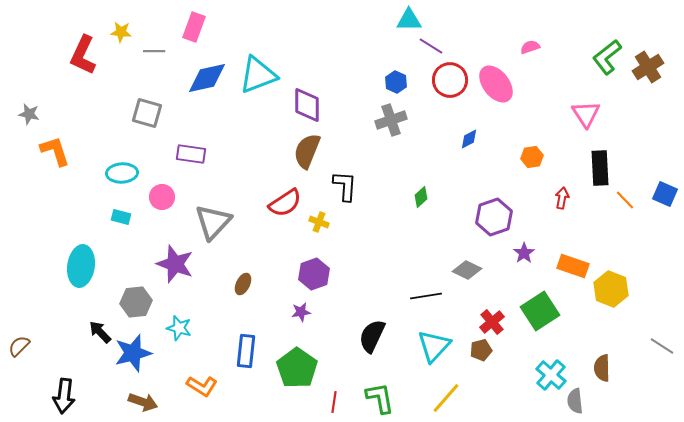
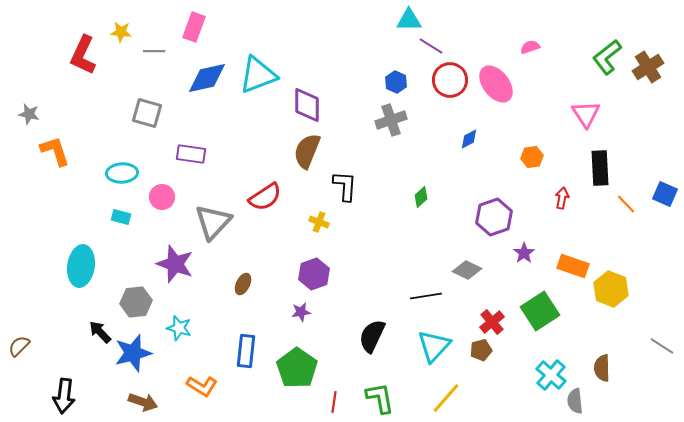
orange line at (625, 200): moved 1 px right, 4 px down
red semicircle at (285, 203): moved 20 px left, 6 px up
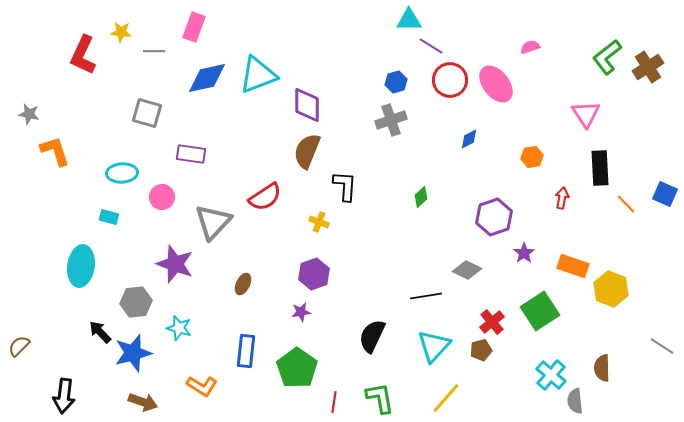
blue hexagon at (396, 82): rotated 20 degrees clockwise
cyan rectangle at (121, 217): moved 12 px left
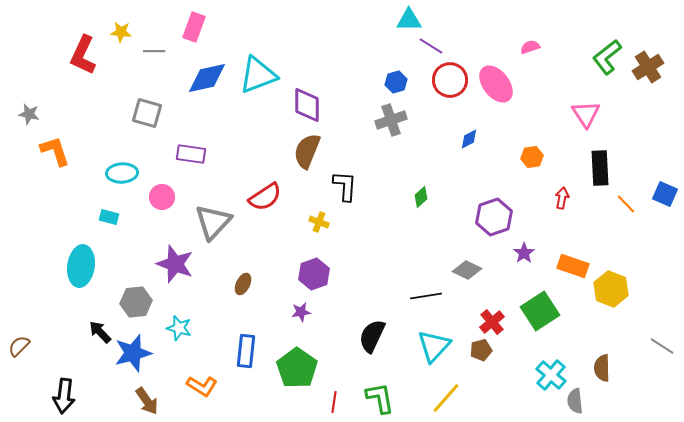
brown arrow at (143, 402): moved 4 px right, 1 px up; rotated 36 degrees clockwise
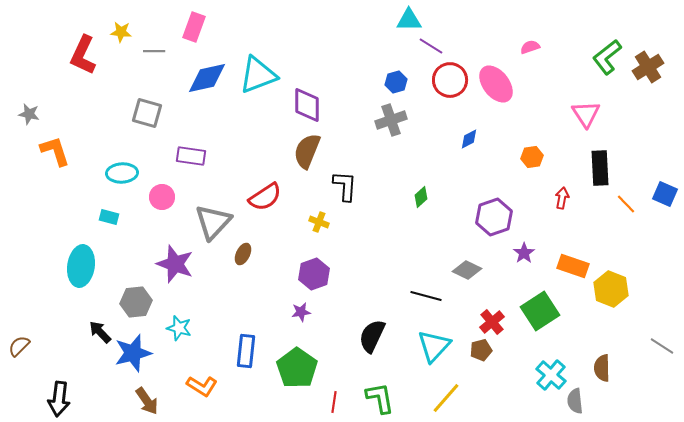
purple rectangle at (191, 154): moved 2 px down
brown ellipse at (243, 284): moved 30 px up
black line at (426, 296): rotated 24 degrees clockwise
black arrow at (64, 396): moved 5 px left, 3 px down
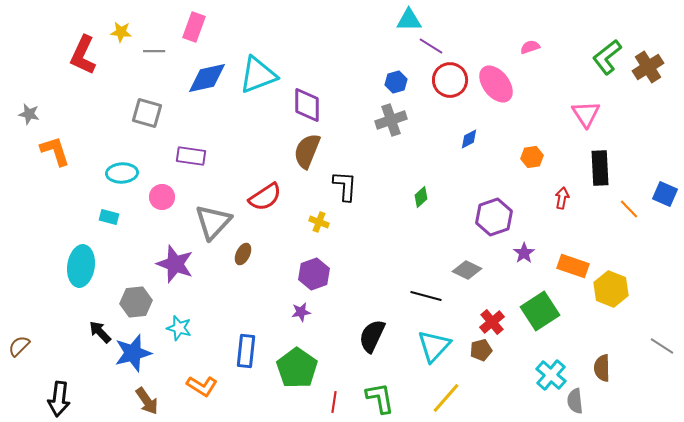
orange line at (626, 204): moved 3 px right, 5 px down
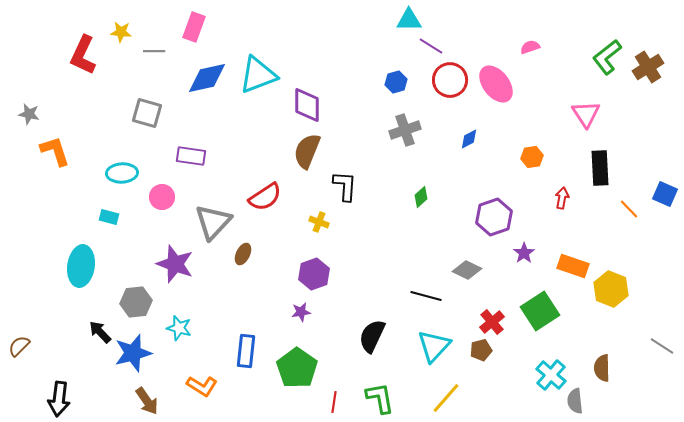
gray cross at (391, 120): moved 14 px right, 10 px down
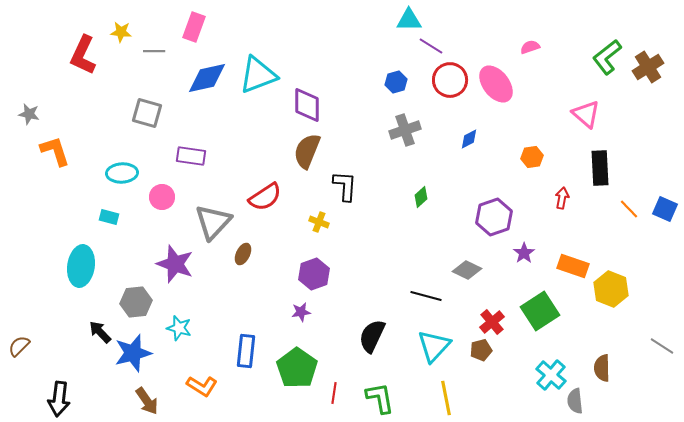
pink triangle at (586, 114): rotated 16 degrees counterclockwise
blue square at (665, 194): moved 15 px down
yellow line at (446, 398): rotated 52 degrees counterclockwise
red line at (334, 402): moved 9 px up
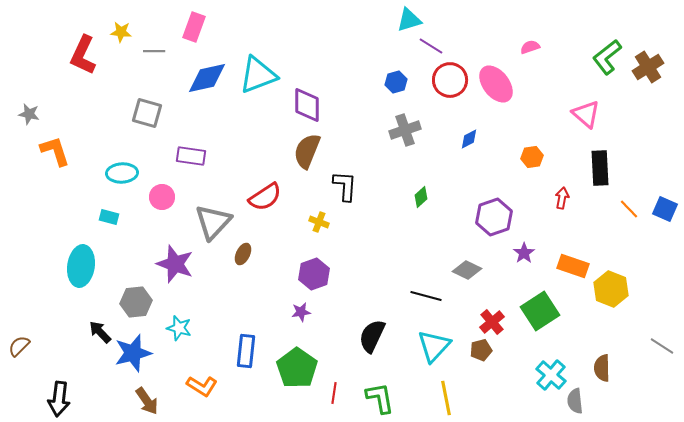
cyan triangle at (409, 20): rotated 16 degrees counterclockwise
